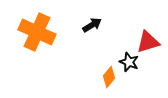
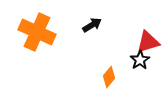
black star: moved 11 px right, 2 px up; rotated 18 degrees clockwise
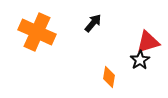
black arrow: moved 1 px right, 2 px up; rotated 18 degrees counterclockwise
orange diamond: rotated 30 degrees counterclockwise
